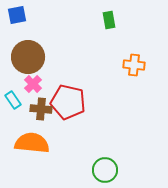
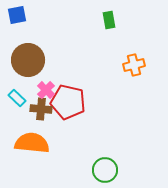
brown circle: moved 3 px down
orange cross: rotated 20 degrees counterclockwise
pink cross: moved 13 px right, 6 px down
cyan rectangle: moved 4 px right, 2 px up; rotated 12 degrees counterclockwise
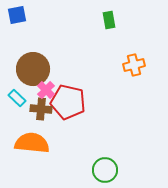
brown circle: moved 5 px right, 9 px down
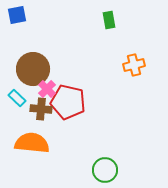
pink cross: moved 1 px right, 1 px up
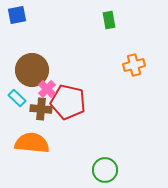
brown circle: moved 1 px left, 1 px down
